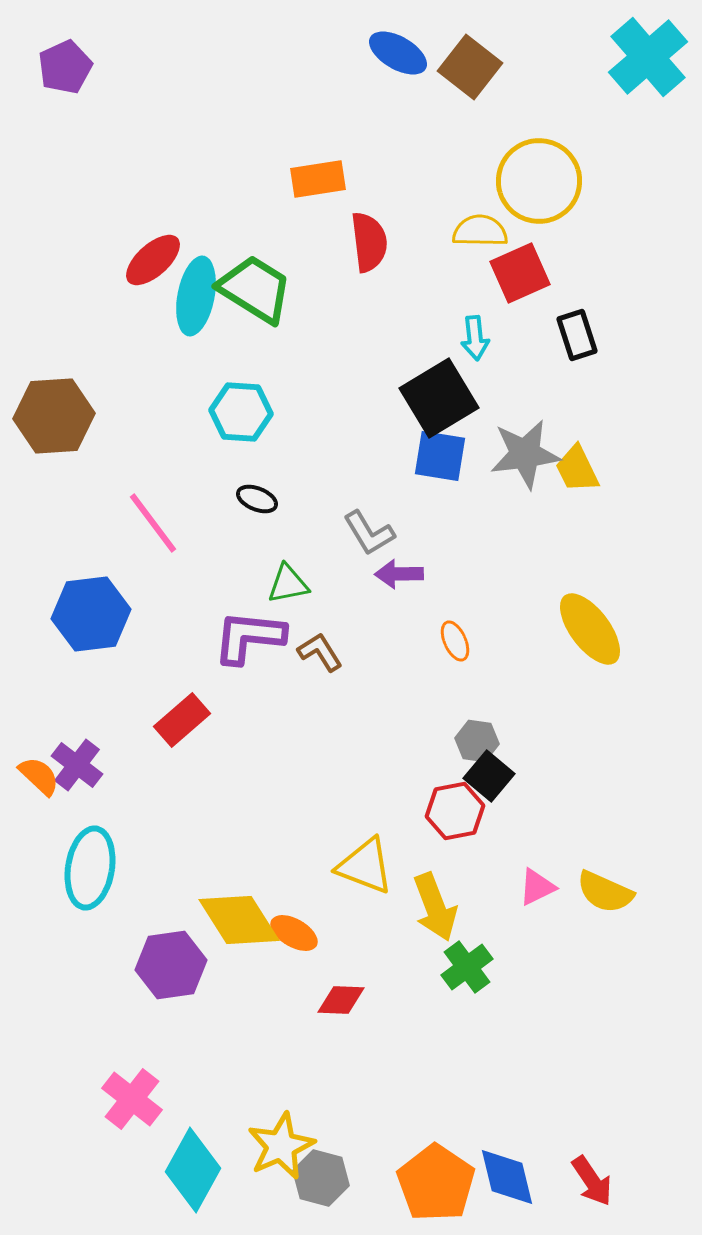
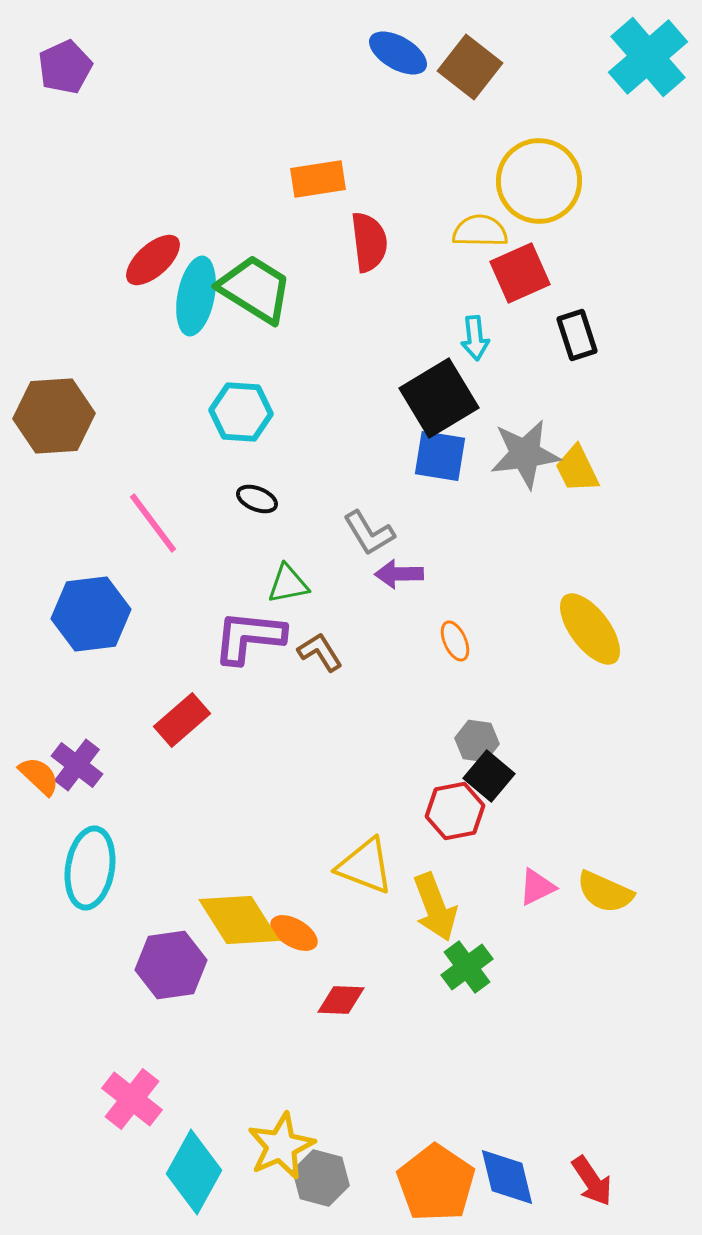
cyan diamond at (193, 1170): moved 1 px right, 2 px down
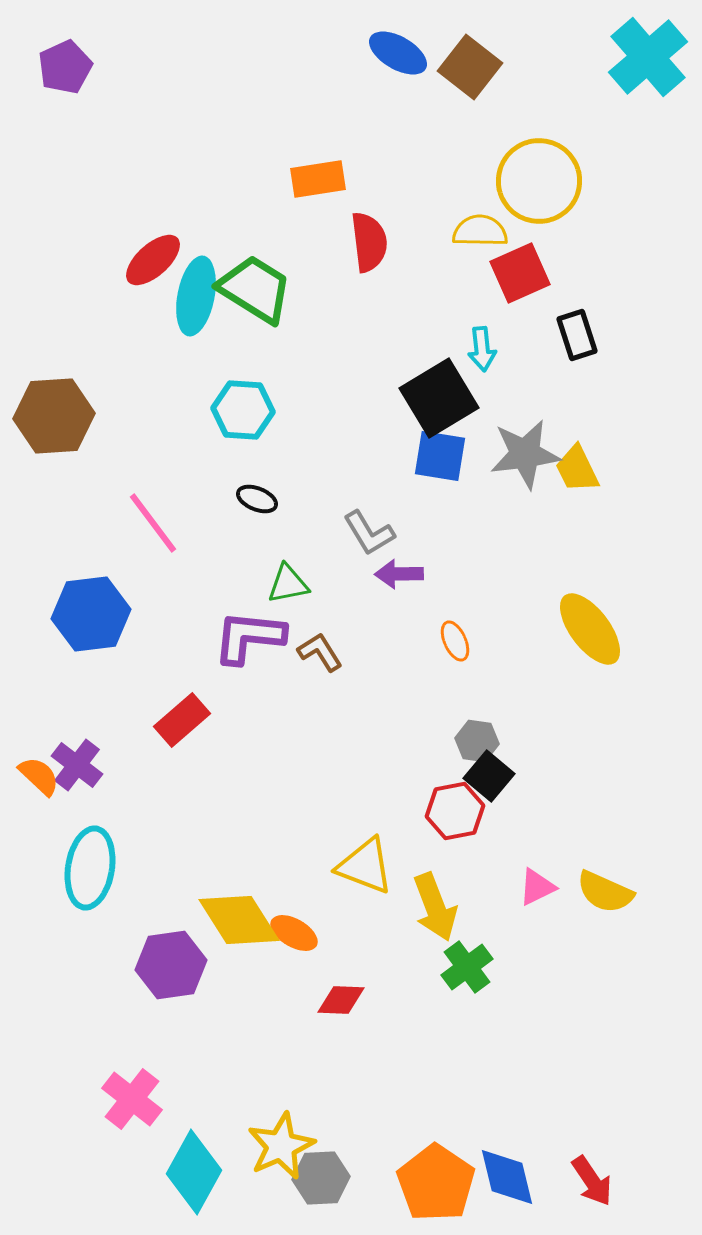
cyan arrow at (475, 338): moved 7 px right, 11 px down
cyan hexagon at (241, 412): moved 2 px right, 2 px up
gray hexagon at (321, 1178): rotated 18 degrees counterclockwise
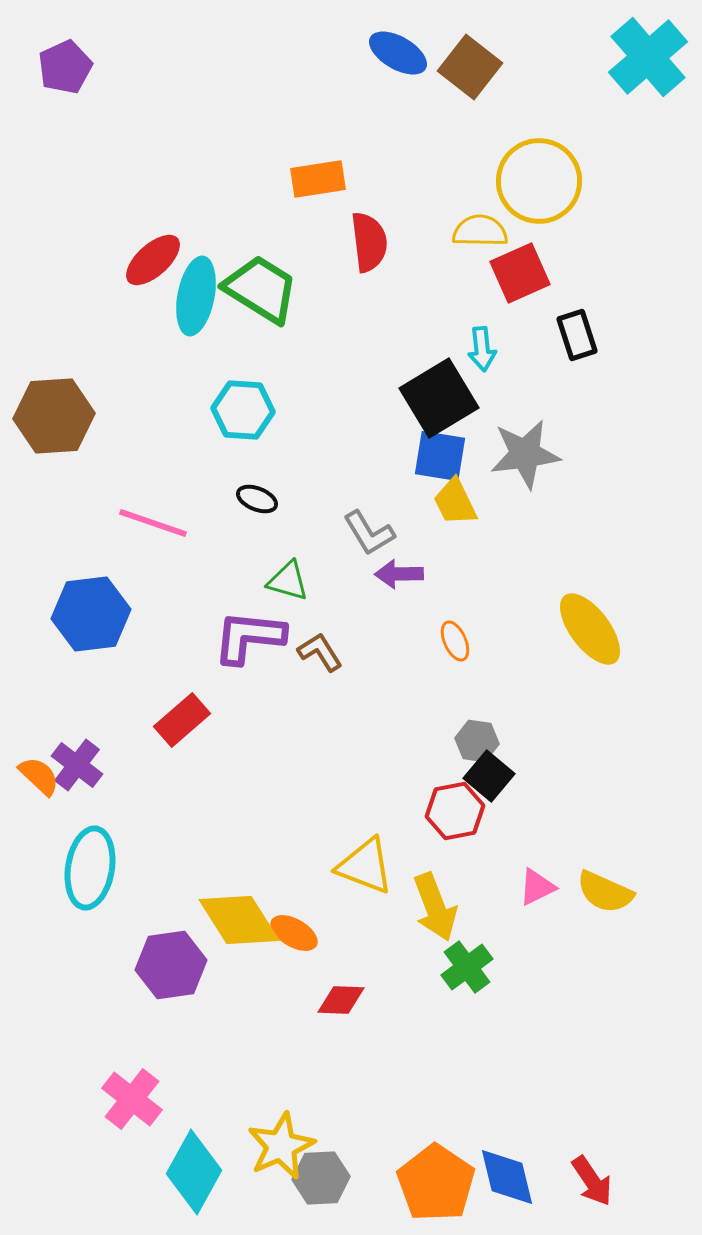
green trapezoid at (255, 289): moved 6 px right
yellow trapezoid at (577, 469): moved 122 px left, 33 px down
pink line at (153, 523): rotated 34 degrees counterclockwise
green triangle at (288, 584): moved 3 px up; rotated 27 degrees clockwise
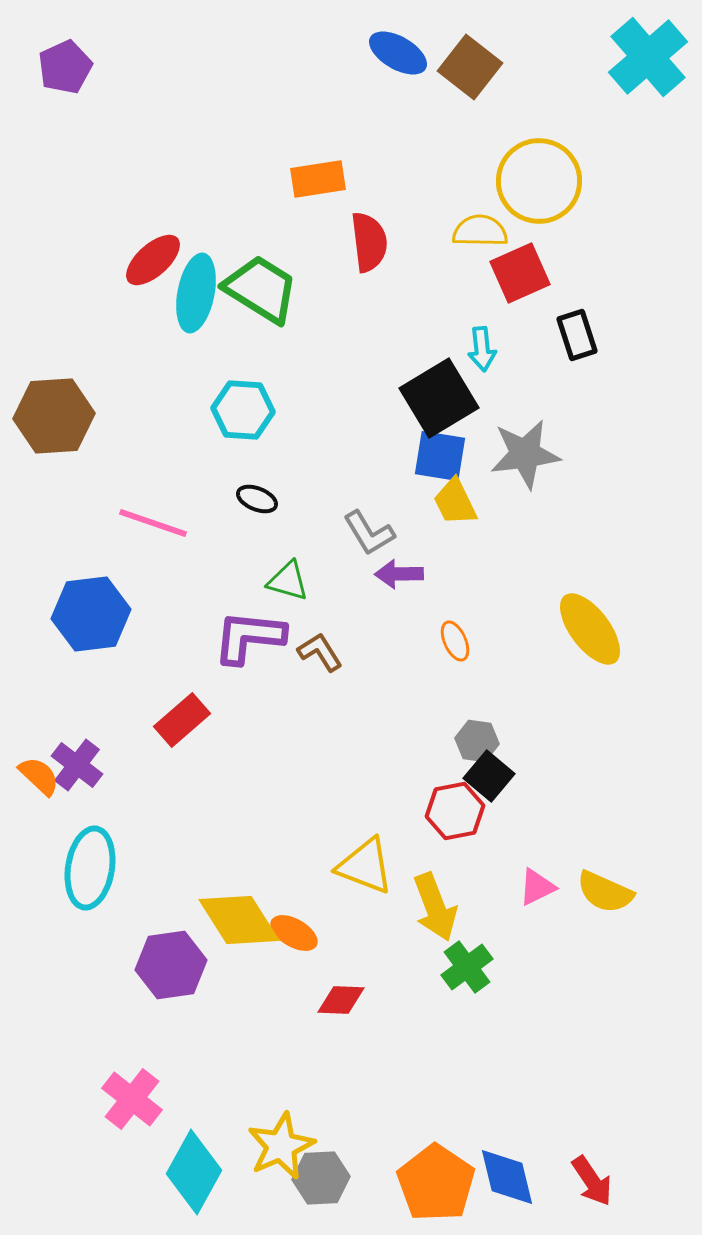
cyan ellipse at (196, 296): moved 3 px up
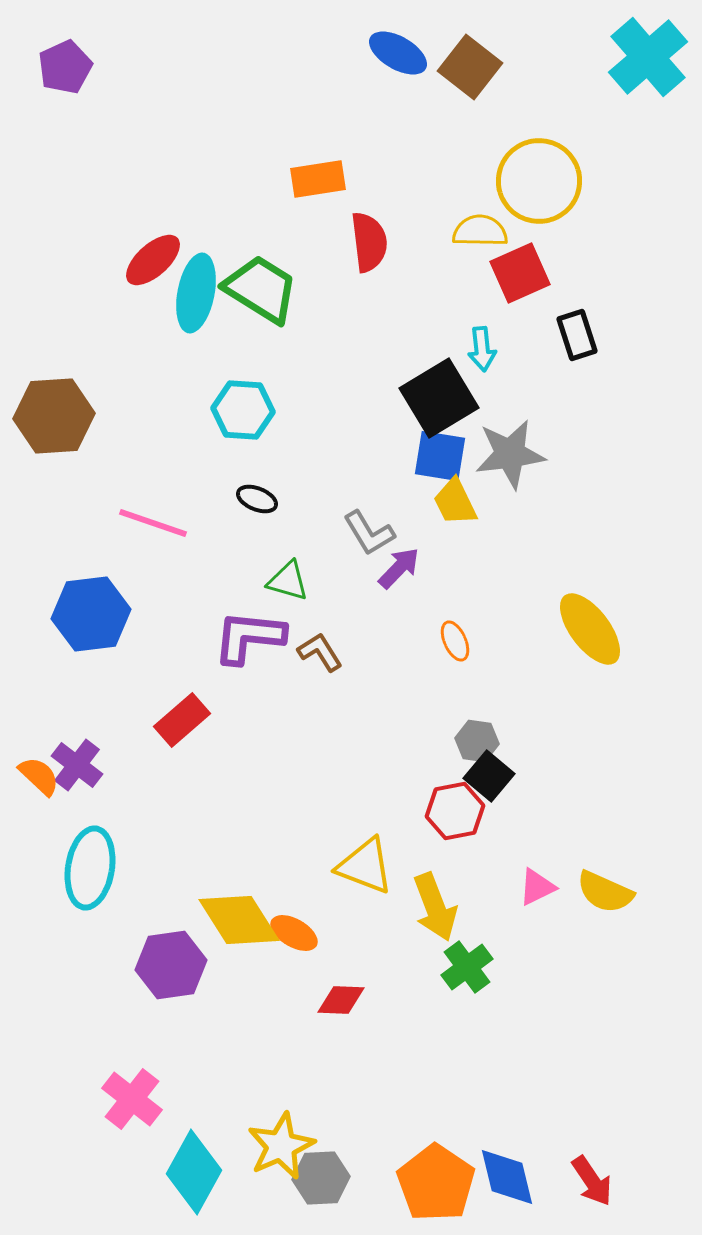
gray star at (525, 454): moved 15 px left
purple arrow at (399, 574): moved 6 px up; rotated 135 degrees clockwise
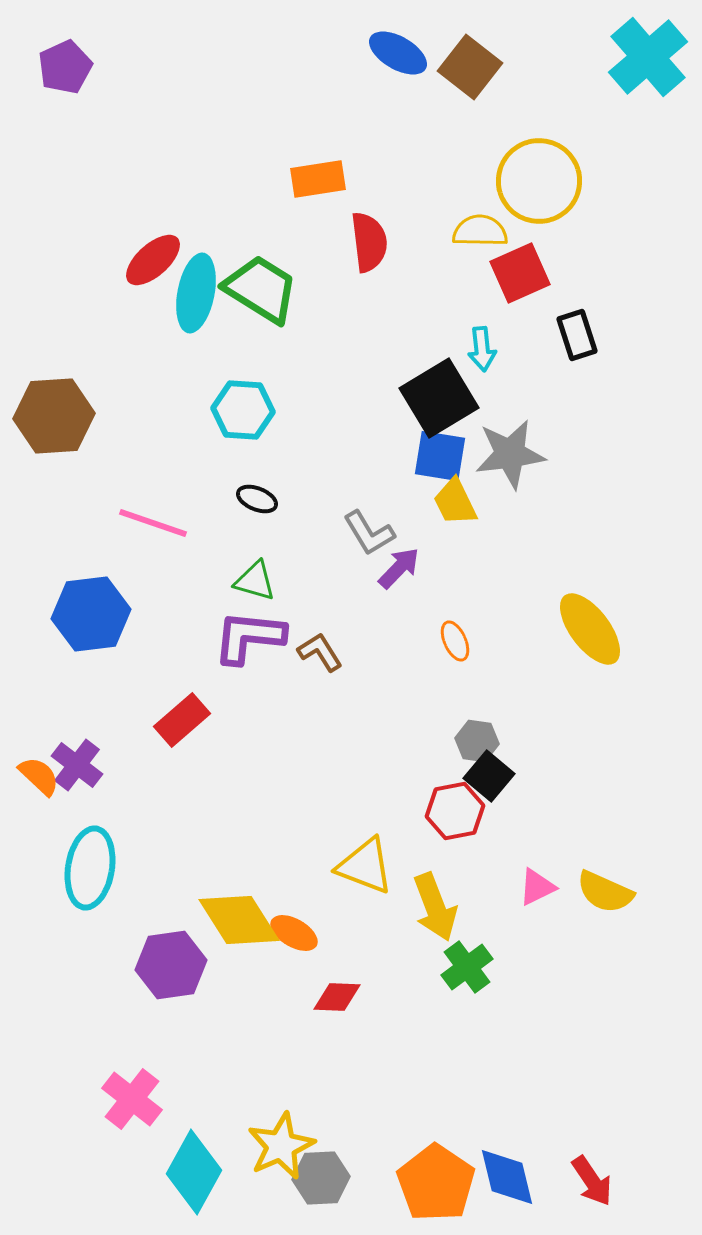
green triangle at (288, 581): moved 33 px left
red diamond at (341, 1000): moved 4 px left, 3 px up
